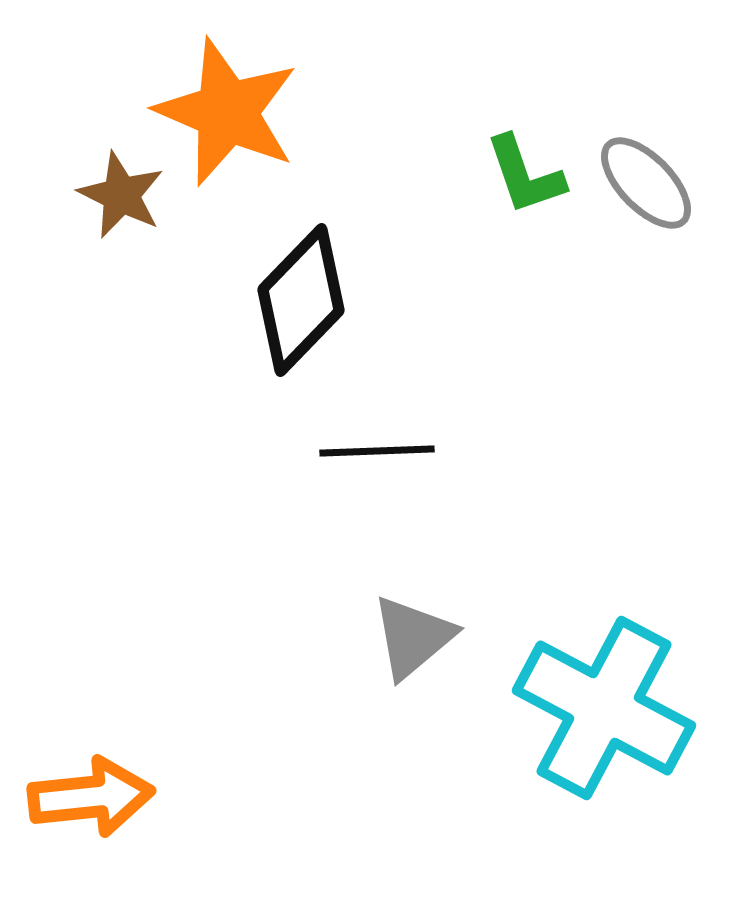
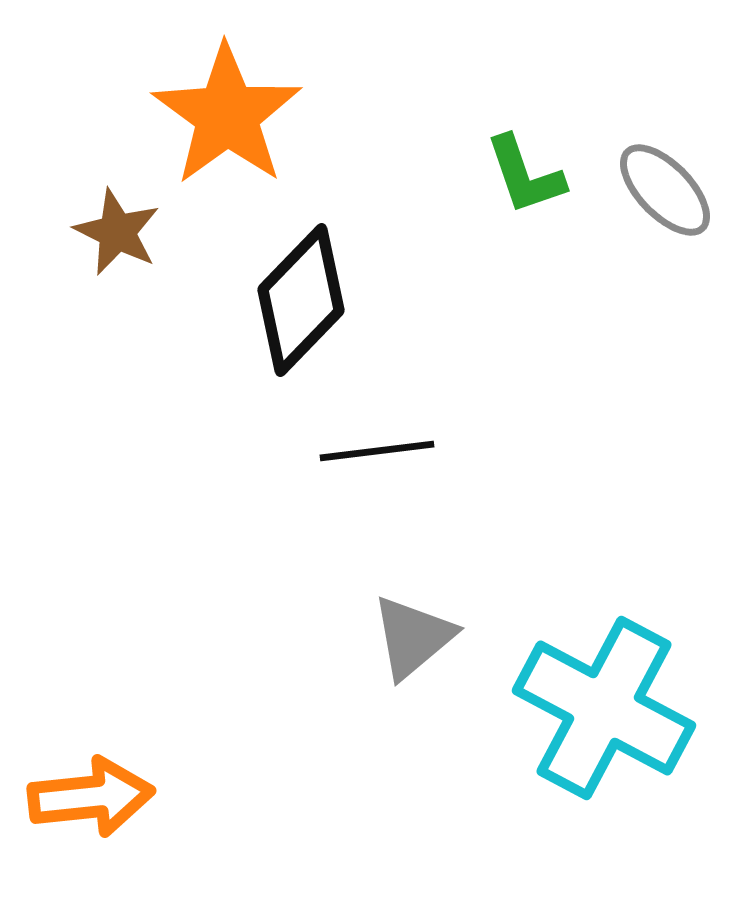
orange star: moved 3 px down; rotated 13 degrees clockwise
gray ellipse: moved 19 px right, 7 px down
brown star: moved 4 px left, 37 px down
black line: rotated 5 degrees counterclockwise
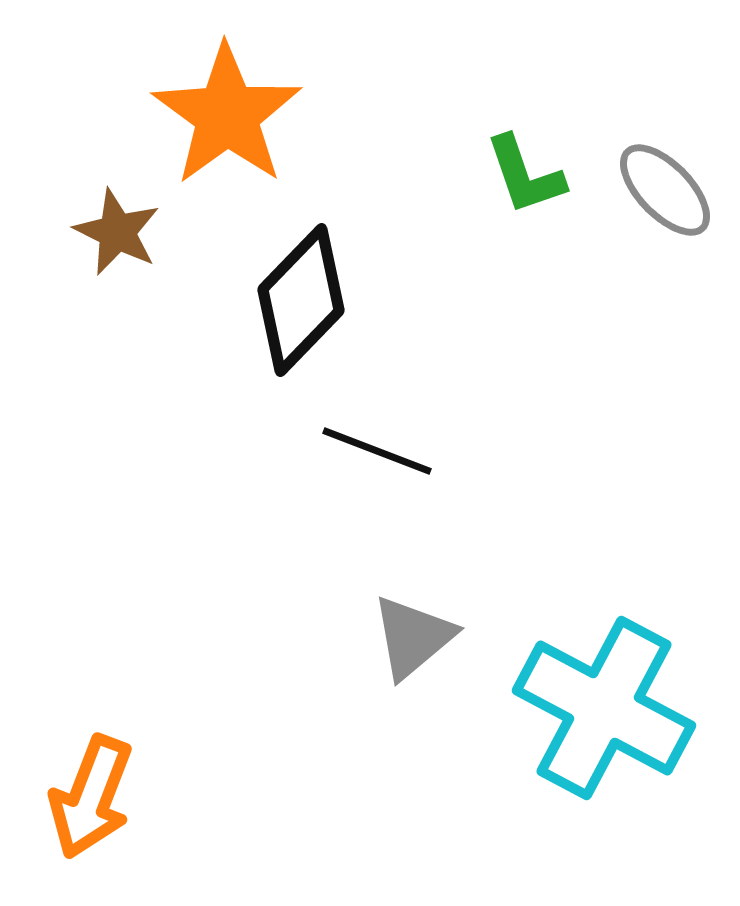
black line: rotated 28 degrees clockwise
orange arrow: rotated 117 degrees clockwise
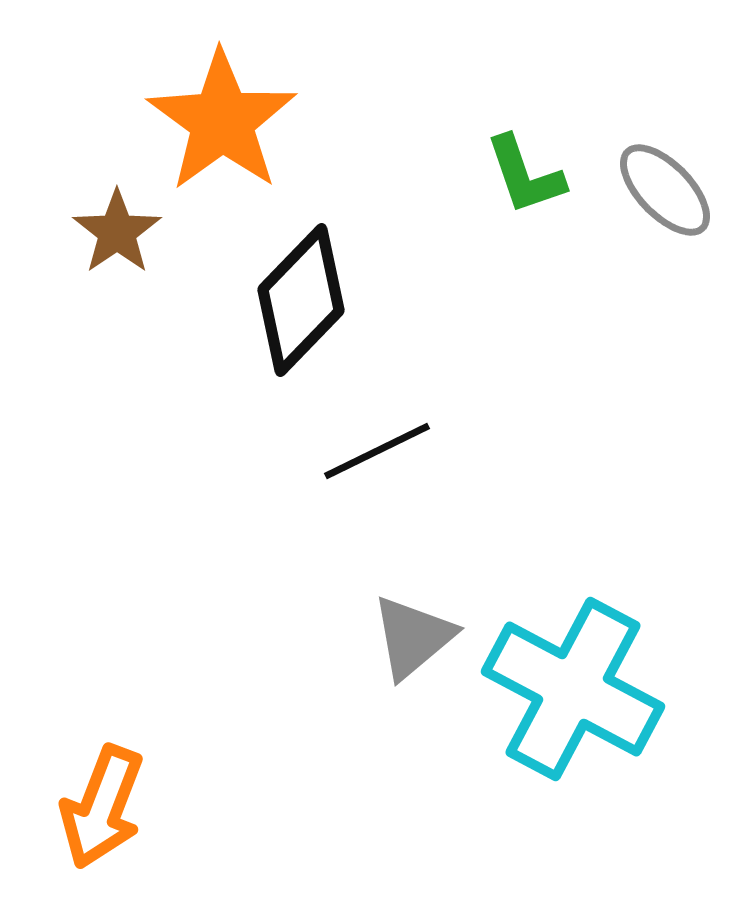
orange star: moved 5 px left, 6 px down
brown star: rotated 12 degrees clockwise
black line: rotated 47 degrees counterclockwise
cyan cross: moved 31 px left, 19 px up
orange arrow: moved 11 px right, 10 px down
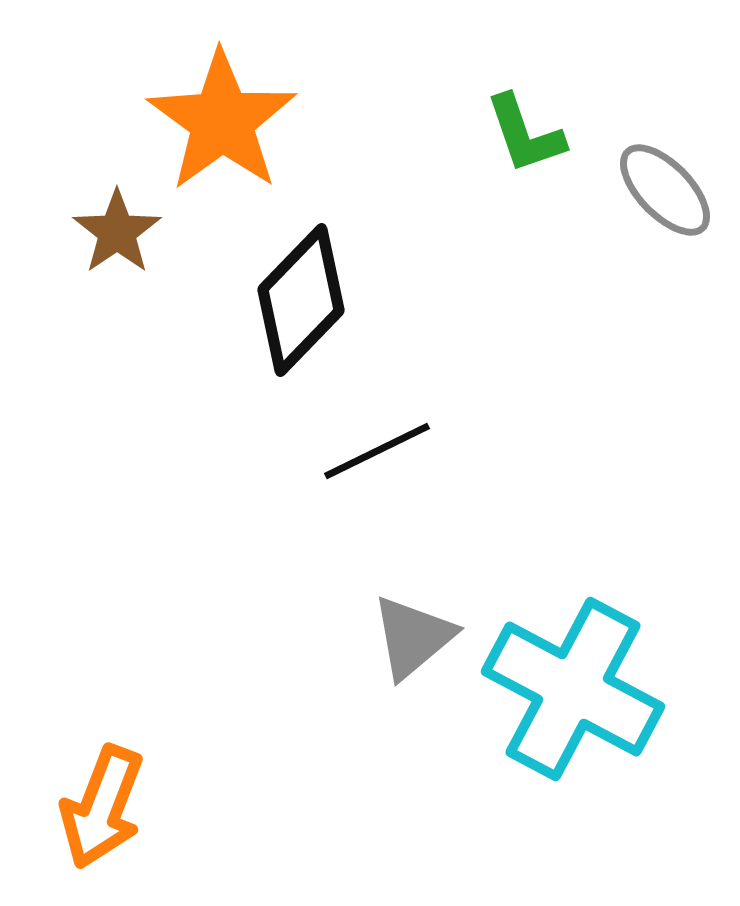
green L-shape: moved 41 px up
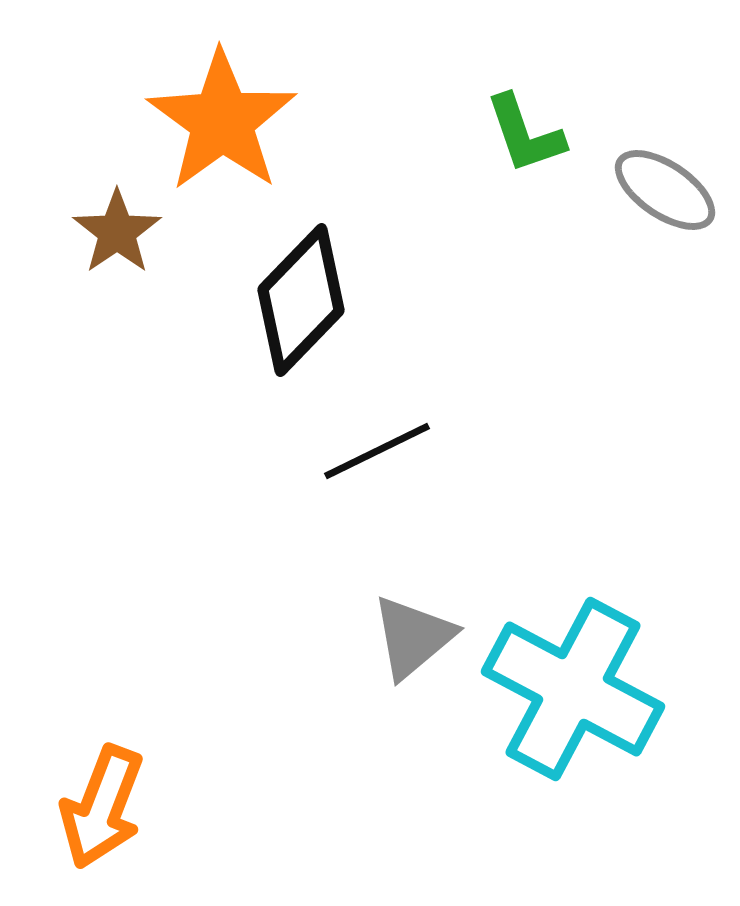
gray ellipse: rotated 12 degrees counterclockwise
